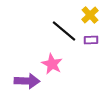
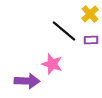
yellow cross: moved 1 px up
pink star: rotated 10 degrees counterclockwise
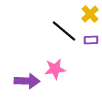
pink star: moved 3 px right, 5 px down; rotated 25 degrees counterclockwise
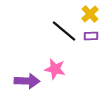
purple rectangle: moved 4 px up
pink star: rotated 20 degrees clockwise
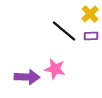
purple arrow: moved 4 px up
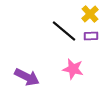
pink star: moved 18 px right
purple arrow: rotated 25 degrees clockwise
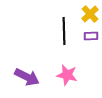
black line: rotated 48 degrees clockwise
pink star: moved 6 px left, 6 px down
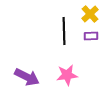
pink star: rotated 20 degrees counterclockwise
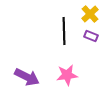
purple rectangle: rotated 24 degrees clockwise
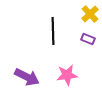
black line: moved 11 px left
purple rectangle: moved 3 px left, 3 px down
